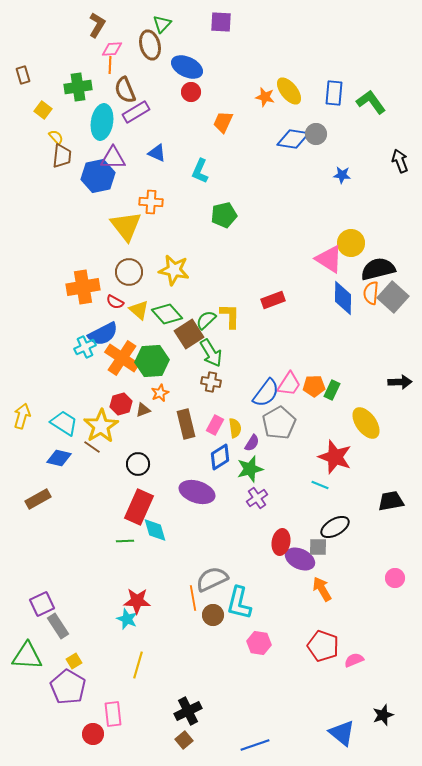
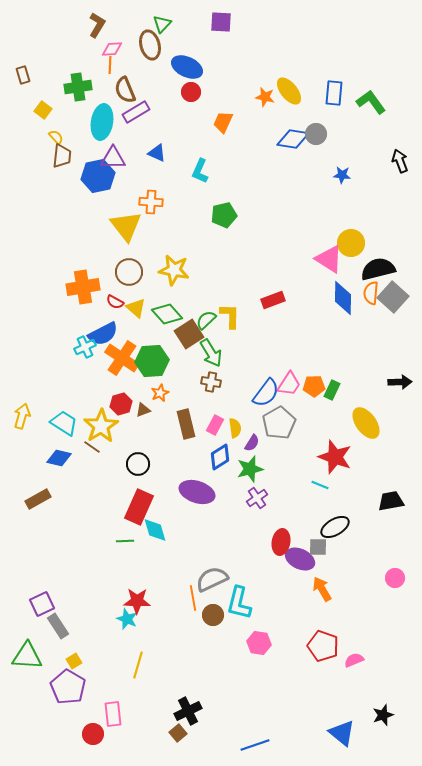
yellow triangle at (139, 310): moved 3 px left, 2 px up
brown square at (184, 740): moved 6 px left, 7 px up
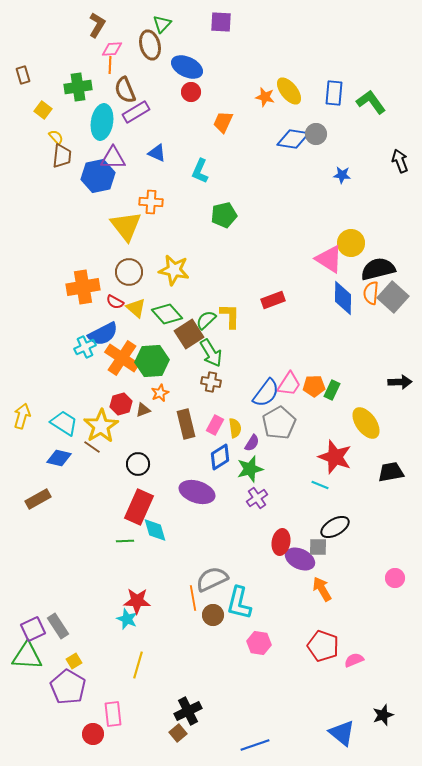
black trapezoid at (391, 501): moved 29 px up
purple square at (42, 604): moved 9 px left, 25 px down
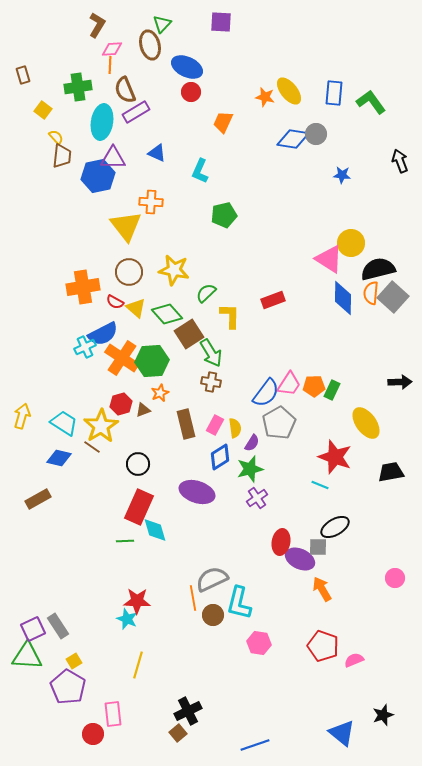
green semicircle at (206, 320): moved 27 px up
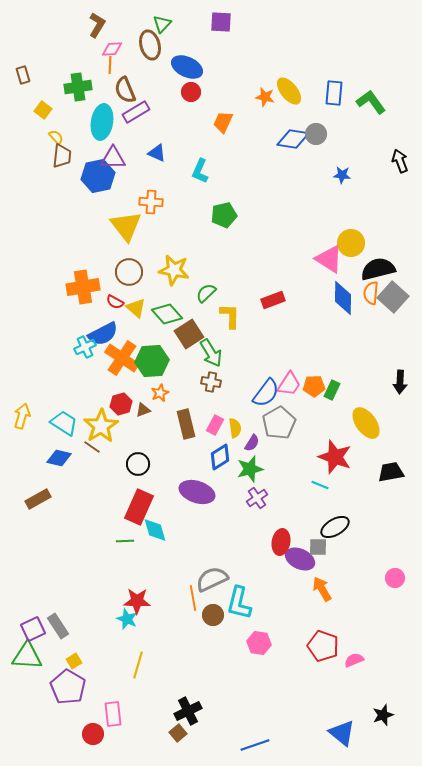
black arrow at (400, 382): rotated 95 degrees clockwise
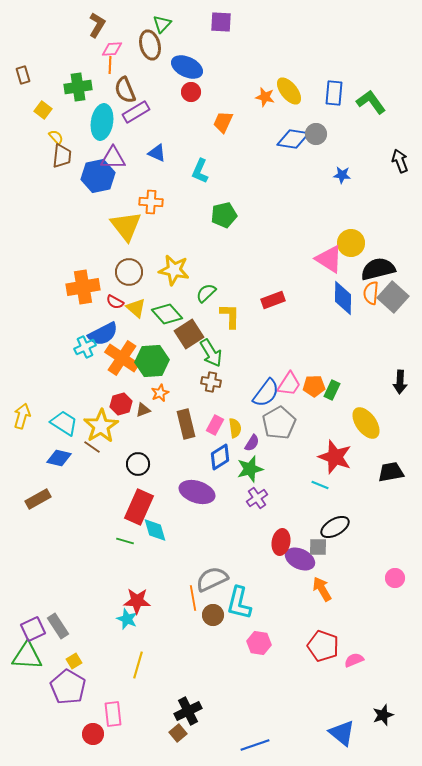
green line at (125, 541): rotated 18 degrees clockwise
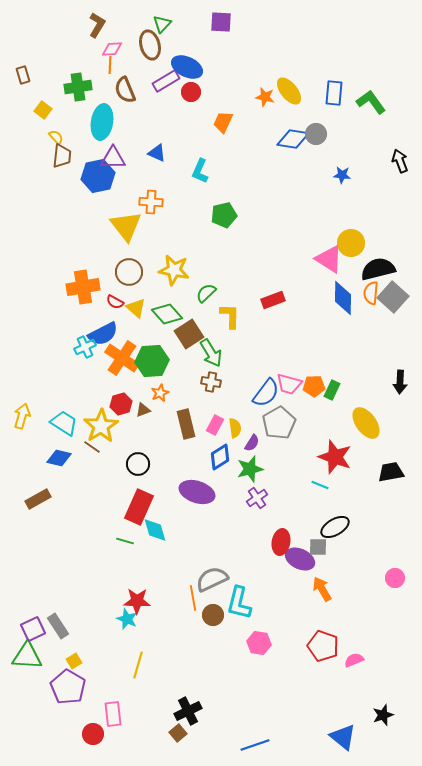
purple rectangle at (136, 112): moved 30 px right, 31 px up
pink trapezoid at (289, 384): rotated 72 degrees clockwise
blue triangle at (342, 733): moved 1 px right, 4 px down
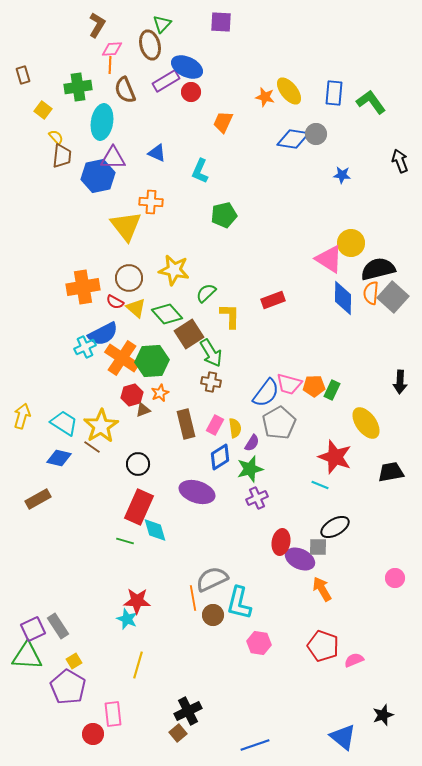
brown circle at (129, 272): moved 6 px down
red hexagon at (121, 404): moved 11 px right, 9 px up
purple cross at (257, 498): rotated 10 degrees clockwise
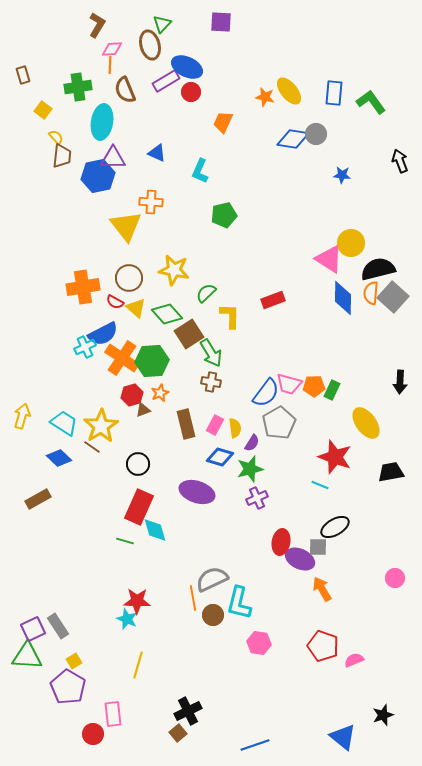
blue diamond at (220, 457): rotated 48 degrees clockwise
blue diamond at (59, 458): rotated 30 degrees clockwise
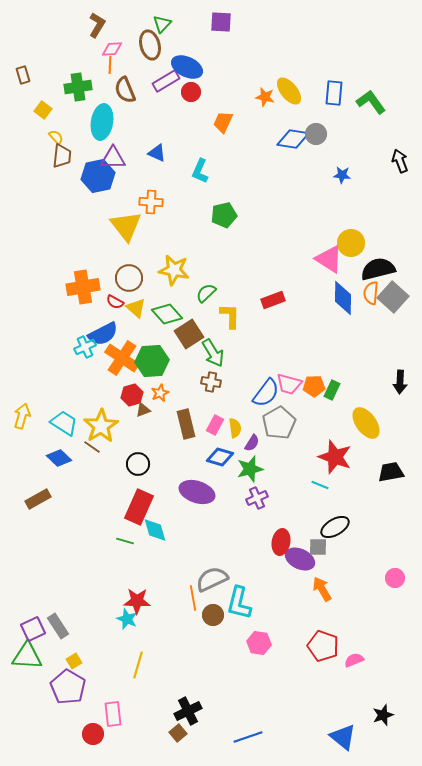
green arrow at (211, 353): moved 2 px right
blue line at (255, 745): moved 7 px left, 8 px up
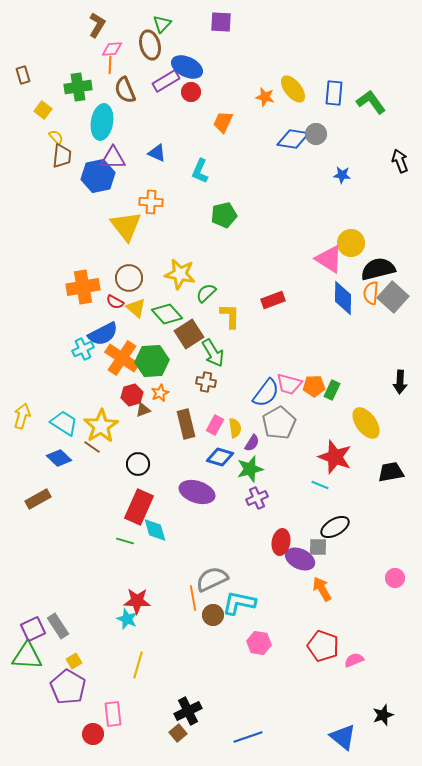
yellow ellipse at (289, 91): moved 4 px right, 2 px up
yellow star at (174, 270): moved 6 px right, 4 px down
cyan cross at (85, 347): moved 2 px left, 2 px down
brown cross at (211, 382): moved 5 px left
cyan L-shape at (239, 603): rotated 88 degrees clockwise
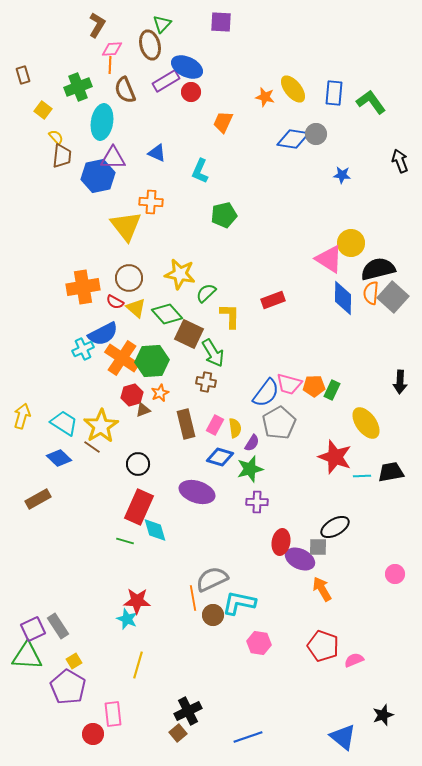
green cross at (78, 87): rotated 12 degrees counterclockwise
brown square at (189, 334): rotated 32 degrees counterclockwise
cyan line at (320, 485): moved 42 px right, 9 px up; rotated 24 degrees counterclockwise
purple cross at (257, 498): moved 4 px down; rotated 25 degrees clockwise
pink circle at (395, 578): moved 4 px up
